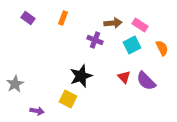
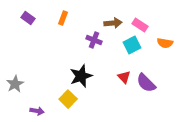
purple cross: moved 1 px left
orange semicircle: moved 3 px right, 5 px up; rotated 126 degrees clockwise
purple semicircle: moved 2 px down
yellow square: rotated 18 degrees clockwise
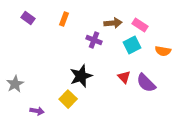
orange rectangle: moved 1 px right, 1 px down
orange semicircle: moved 2 px left, 8 px down
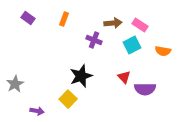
purple semicircle: moved 1 px left, 6 px down; rotated 45 degrees counterclockwise
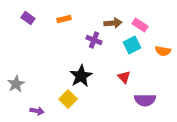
orange rectangle: rotated 56 degrees clockwise
black star: rotated 10 degrees counterclockwise
gray star: moved 1 px right
purple semicircle: moved 11 px down
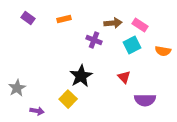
gray star: moved 1 px right, 4 px down
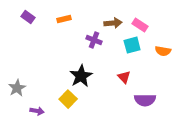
purple rectangle: moved 1 px up
cyan square: rotated 12 degrees clockwise
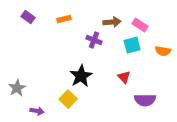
brown arrow: moved 1 px left, 1 px up
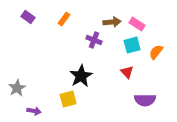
orange rectangle: rotated 40 degrees counterclockwise
pink rectangle: moved 3 px left, 1 px up
orange semicircle: moved 7 px left, 1 px down; rotated 119 degrees clockwise
red triangle: moved 3 px right, 5 px up
yellow square: rotated 30 degrees clockwise
purple arrow: moved 3 px left
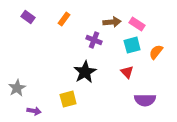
black star: moved 4 px right, 4 px up
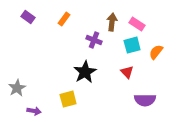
brown arrow: rotated 78 degrees counterclockwise
